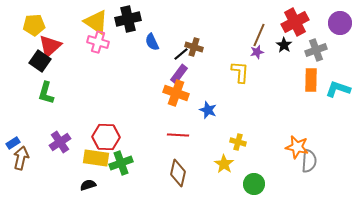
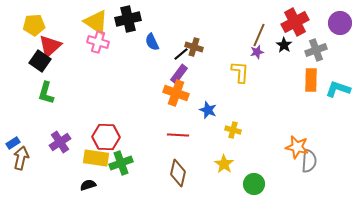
yellow cross: moved 5 px left, 12 px up
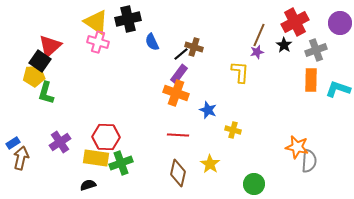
yellow pentagon: moved 51 px down
yellow star: moved 14 px left
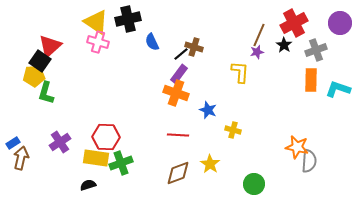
red cross: moved 1 px left, 1 px down
brown diamond: rotated 56 degrees clockwise
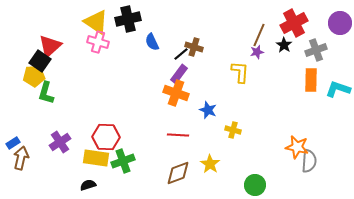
green cross: moved 2 px right, 2 px up
green circle: moved 1 px right, 1 px down
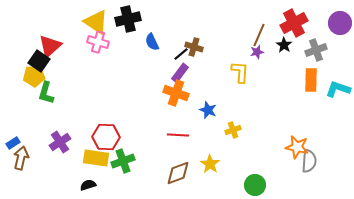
black square: moved 1 px left
purple rectangle: moved 1 px right, 1 px up
yellow cross: rotated 35 degrees counterclockwise
